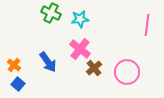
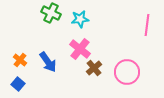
orange cross: moved 6 px right, 5 px up
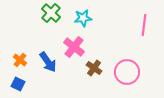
green cross: rotated 18 degrees clockwise
cyan star: moved 3 px right, 1 px up
pink line: moved 3 px left
pink cross: moved 6 px left, 2 px up
brown cross: rotated 14 degrees counterclockwise
blue square: rotated 16 degrees counterclockwise
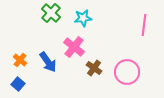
blue square: rotated 16 degrees clockwise
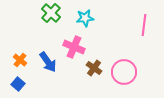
cyan star: moved 2 px right
pink cross: rotated 15 degrees counterclockwise
pink circle: moved 3 px left
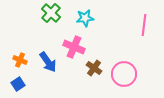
orange cross: rotated 16 degrees counterclockwise
pink circle: moved 2 px down
blue square: rotated 16 degrees clockwise
